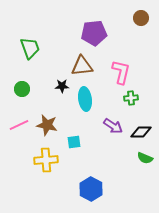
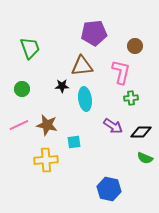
brown circle: moved 6 px left, 28 px down
blue hexagon: moved 18 px right; rotated 15 degrees counterclockwise
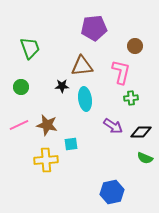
purple pentagon: moved 5 px up
green circle: moved 1 px left, 2 px up
cyan square: moved 3 px left, 2 px down
blue hexagon: moved 3 px right, 3 px down; rotated 25 degrees counterclockwise
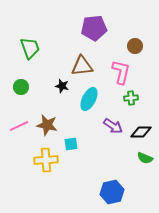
black star: rotated 16 degrees clockwise
cyan ellipse: moved 4 px right; rotated 35 degrees clockwise
pink line: moved 1 px down
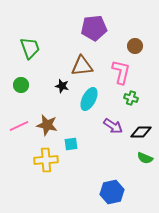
green circle: moved 2 px up
green cross: rotated 24 degrees clockwise
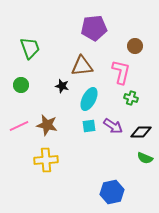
cyan square: moved 18 px right, 18 px up
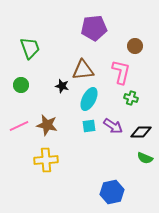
brown triangle: moved 1 px right, 4 px down
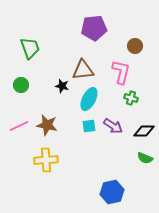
black diamond: moved 3 px right, 1 px up
